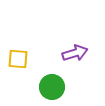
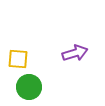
green circle: moved 23 px left
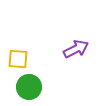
purple arrow: moved 1 px right, 4 px up; rotated 10 degrees counterclockwise
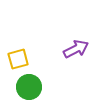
yellow square: rotated 20 degrees counterclockwise
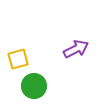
green circle: moved 5 px right, 1 px up
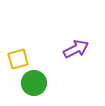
green circle: moved 3 px up
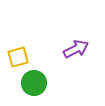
yellow square: moved 2 px up
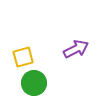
yellow square: moved 5 px right
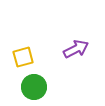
green circle: moved 4 px down
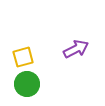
green circle: moved 7 px left, 3 px up
